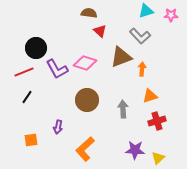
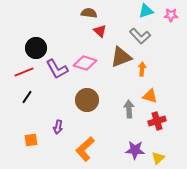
orange triangle: rotated 35 degrees clockwise
gray arrow: moved 6 px right
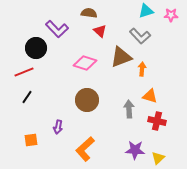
purple L-shape: moved 40 px up; rotated 15 degrees counterclockwise
red cross: rotated 30 degrees clockwise
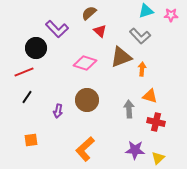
brown semicircle: rotated 49 degrees counterclockwise
red cross: moved 1 px left, 1 px down
purple arrow: moved 16 px up
